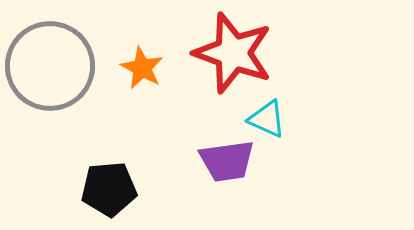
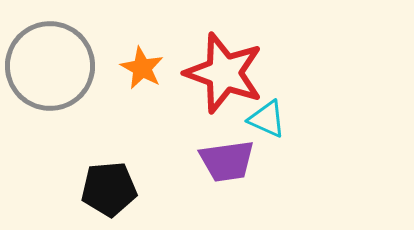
red star: moved 9 px left, 20 px down
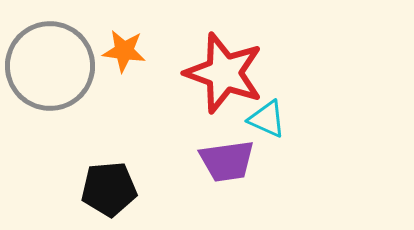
orange star: moved 18 px left, 17 px up; rotated 21 degrees counterclockwise
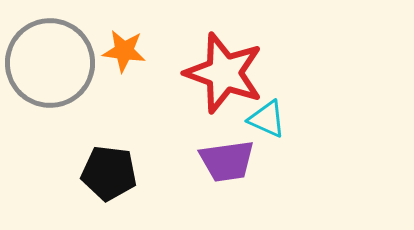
gray circle: moved 3 px up
black pentagon: moved 16 px up; rotated 12 degrees clockwise
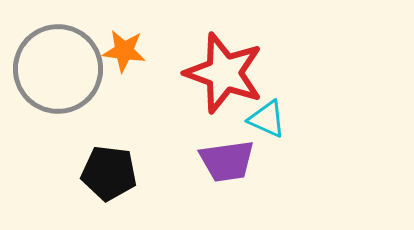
gray circle: moved 8 px right, 6 px down
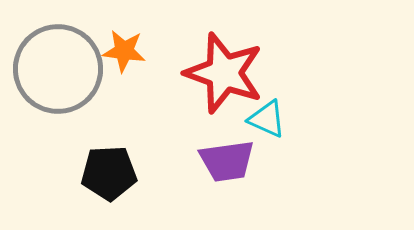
black pentagon: rotated 10 degrees counterclockwise
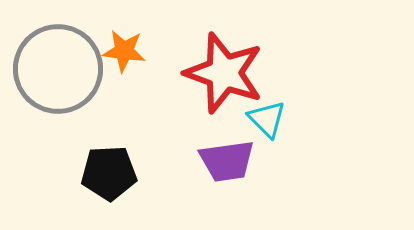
cyan triangle: rotated 21 degrees clockwise
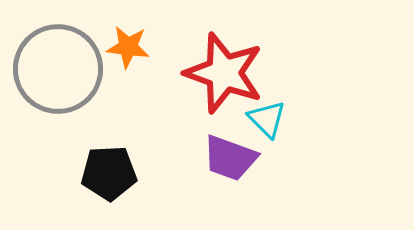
orange star: moved 4 px right, 4 px up
purple trapezoid: moved 3 px right, 3 px up; rotated 28 degrees clockwise
